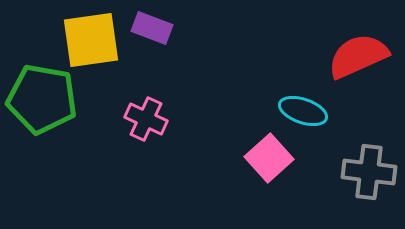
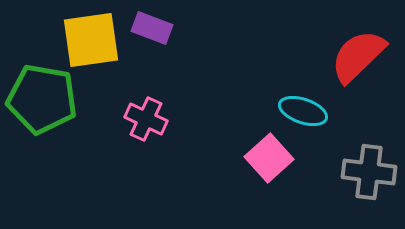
red semicircle: rotated 20 degrees counterclockwise
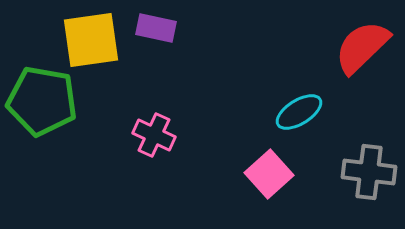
purple rectangle: moved 4 px right; rotated 9 degrees counterclockwise
red semicircle: moved 4 px right, 9 px up
green pentagon: moved 2 px down
cyan ellipse: moved 4 px left, 1 px down; rotated 51 degrees counterclockwise
pink cross: moved 8 px right, 16 px down
pink square: moved 16 px down
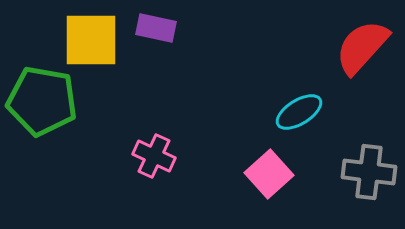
yellow square: rotated 8 degrees clockwise
red semicircle: rotated 4 degrees counterclockwise
pink cross: moved 21 px down
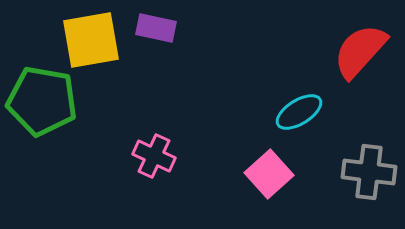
yellow square: rotated 10 degrees counterclockwise
red semicircle: moved 2 px left, 4 px down
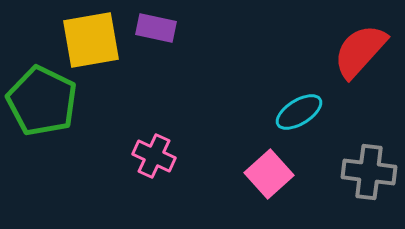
green pentagon: rotated 16 degrees clockwise
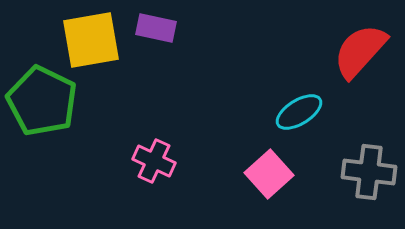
pink cross: moved 5 px down
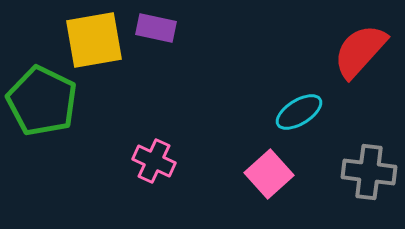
yellow square: moved 3 px right
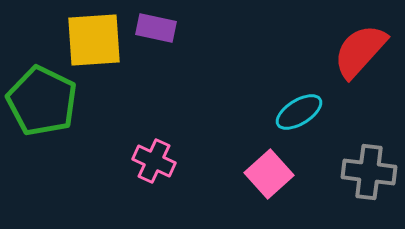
yellow square: rotated 6 degrees clockwise
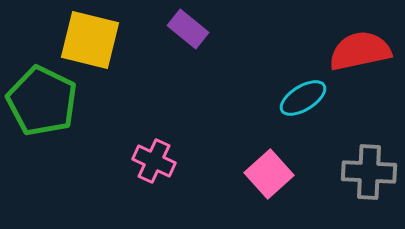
purple rectangle: moved 32 px right, 1 px down; rotated 27 degrees clockwise
yellow square: moved 4 px left; rotated 18 degrees clockwise
red semicircle: rotated 36 degrees clockwise
cyan ellipse: moved 4 px right, 14 px up
gray cross: rotated 4 degrees counterclockwise
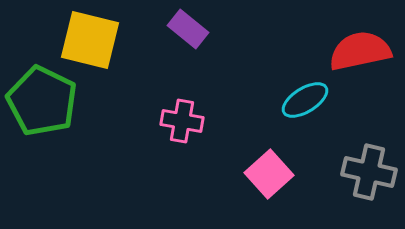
cyan ellipse: moved 2 px right, 2 px down
pink cross: moved 28 px right, 40 px up; rotated 15 degrees counterclockwise
gray cross: rotated 10 degrees clockwise
